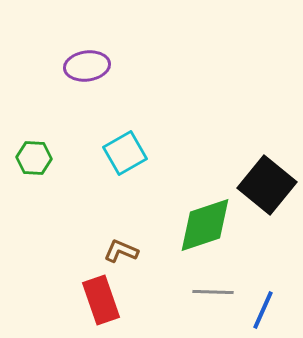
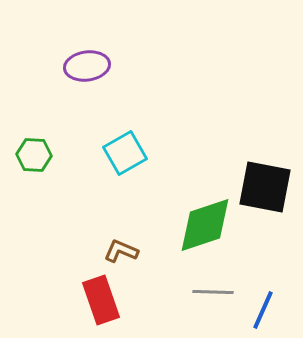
green hexagon: moved 3 px up
black square: moved 2 px left, 2 px down; rotated 28 degrees counterclockwise
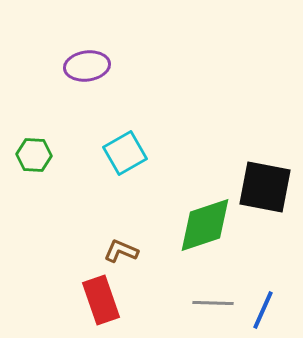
gray line: moved 11 px down
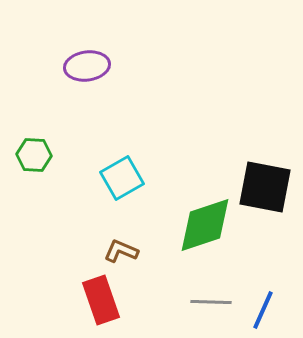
cyan square: moved 3 px left, 25 px down
gray line: moved 2 px left, 1 px up
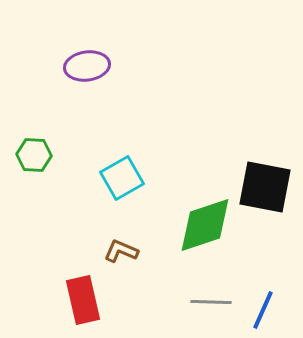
red rectangle: moved 18 px left; rotated 6 degrees clockwise
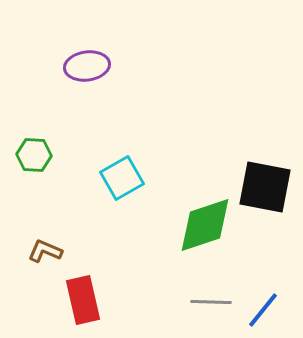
brown L-shape: moved 76 px left
blue line: rotated 15 degrees clockwise
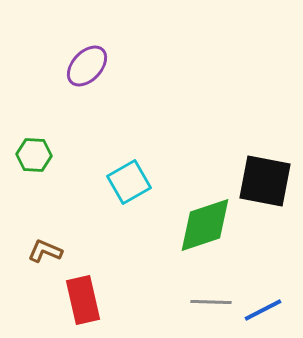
purple ellipse: rotated 39 degrees counterclockwise
cyan square: moved 7 px right, 4 px down
black square: moved 6 px up
blue line: rotated 24 degrees clockwise
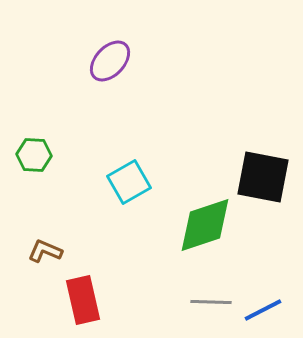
purple ellipse: moved 23 px right, 5 px up
black square: moved 2 px left, 4 px up
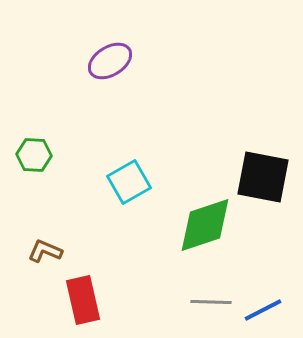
purple ellipse: rotated 15 degrees clockwise
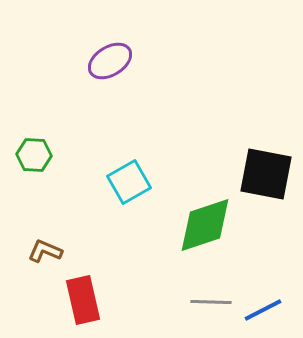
black square: moved 3 px right, 3 px up
